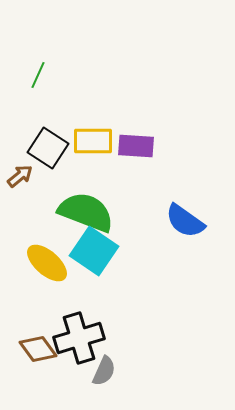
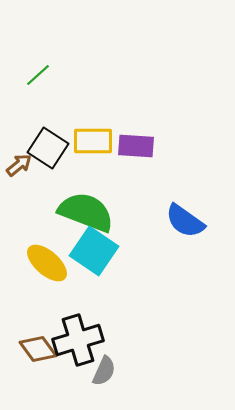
green line: rotated 24 degrees clockwise
brown arrow: moved 1 px left, 11 px up
black cross: moved 1 px left, 2 px down
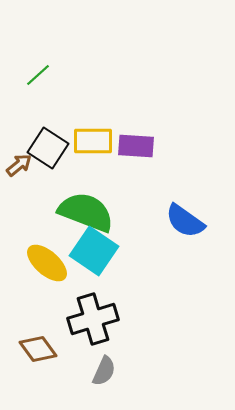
black cross: moved 15 px right, 21 px up
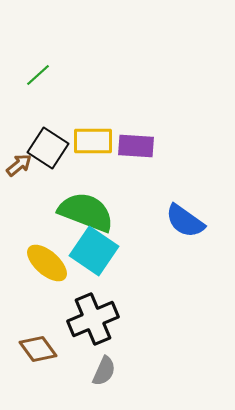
black cross: rotated 6 degrees counterclockwise
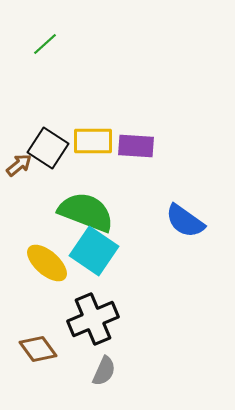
green line: moved 7 px right, 31 px up
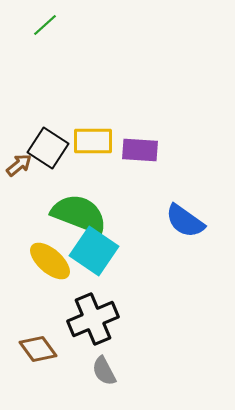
green line: moved 19 px up
purple rectangle: moved 4 px right, 4 px down
green semicircle: moved 7 px left, 2 px down
yellow ellipse: moved 3 px right, 2 px up
gray semicircle: rotated 128 degrees clockwise
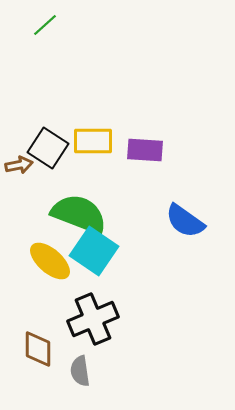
purple rectangle: moved 5 px right
brown arrow: rotated 28 degrees clockwise
brown diamond: rotated 36 degrees clockwise
gray semicircle: moved 24 px left; rotated 20 degrees clockwise
